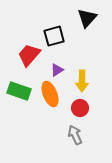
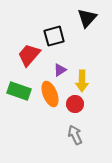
purple triangle: moved 3 px right
red circle: moved 5 px left, 4 px up
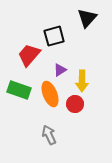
green rectangle: moved 1 px up
gray arrow: moved 26 px left
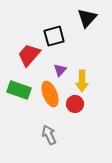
purple triangle: rotated 16 degrees counterclockwise
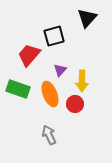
green rectangle: moved 1 px left, 1 px up
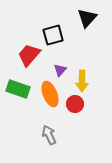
black square: moved 1 px left, 1 px up
